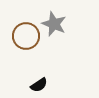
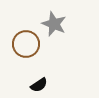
brown circle: moved 8 px down
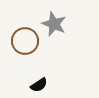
brown circle: moved 1 px left, 3 px up
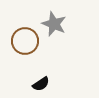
black semicircle: moved 2 px right, 1 px up
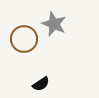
brown circle: moved 1 px left, 2 px up
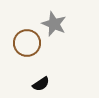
brown circle: moved 3 px right, 4 px down
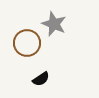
black semicircle: moved 5 px up
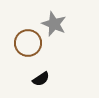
brown circle: moved 1 px right
